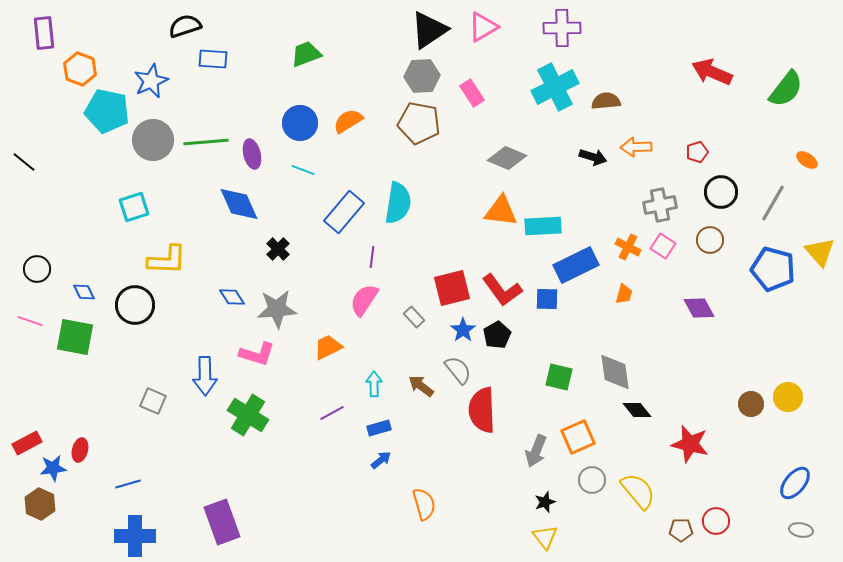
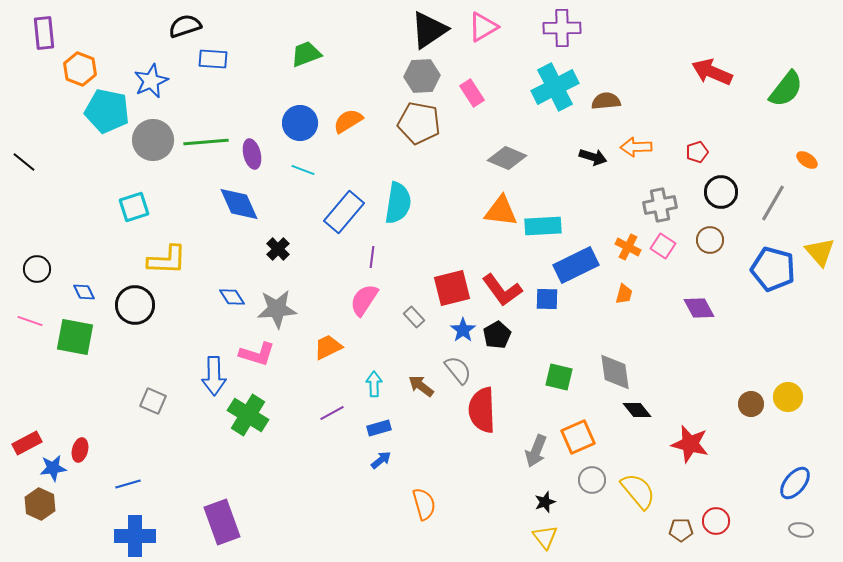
blue arrow at (205, 376): moved 9 px right
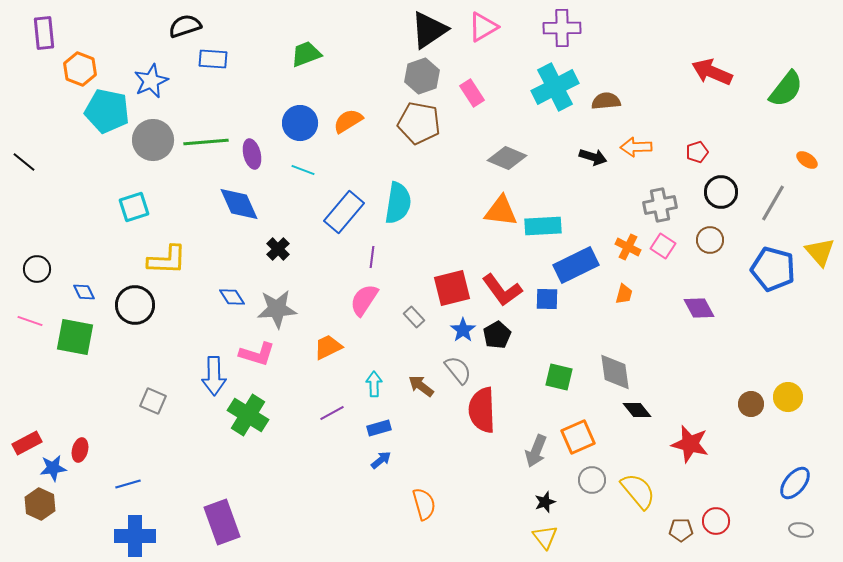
gray hexagon at (422, 76): rotated 16 degrees counterclockwise
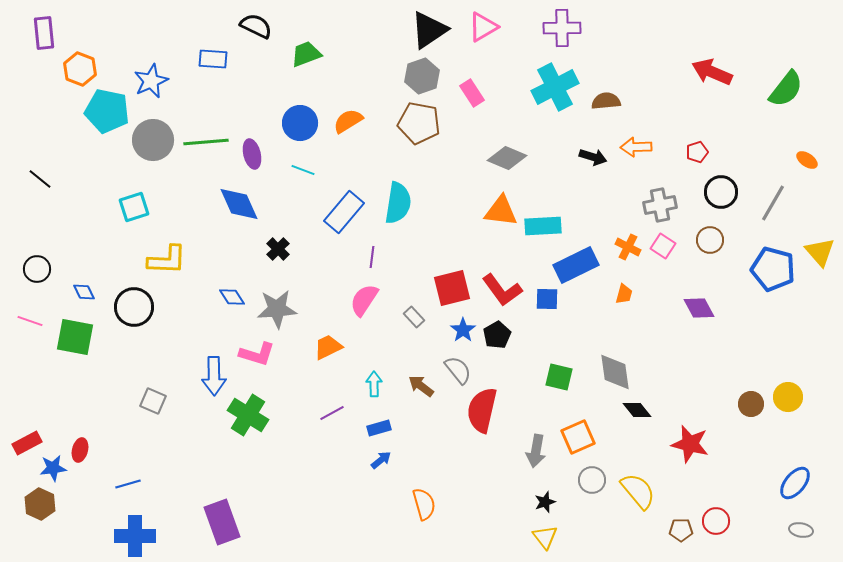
black semicircle at (185, 26): moved 71 px right; rotated 44 degrees clockwise
black line at (24, 162): moved 16 px right, 17 px down
black circle at (135, 305): moved 1 px left, 2 px down
red semicircle at (482, 410): rotated 15 degrees clockwise
gray arrow at (536, 451): rotated 12 degrees counterclockwise
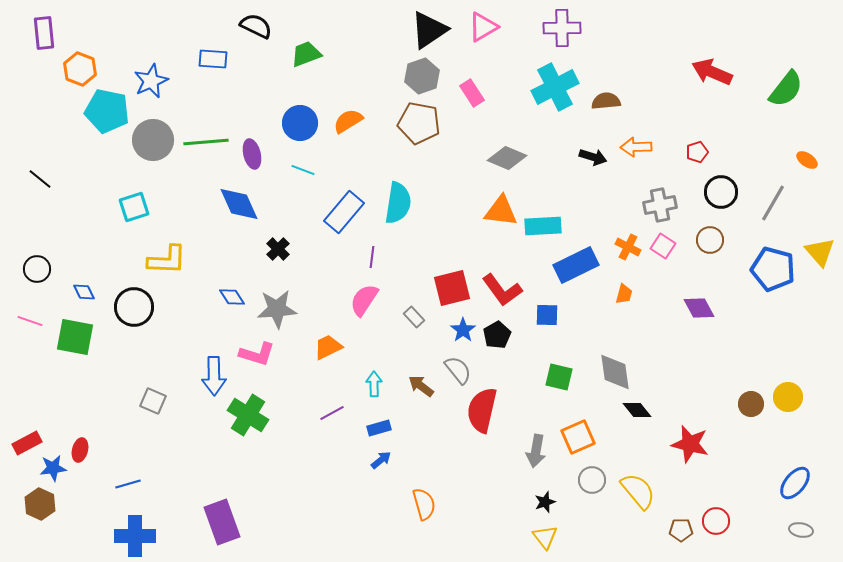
blue square at (547, 299): moved 16 px down
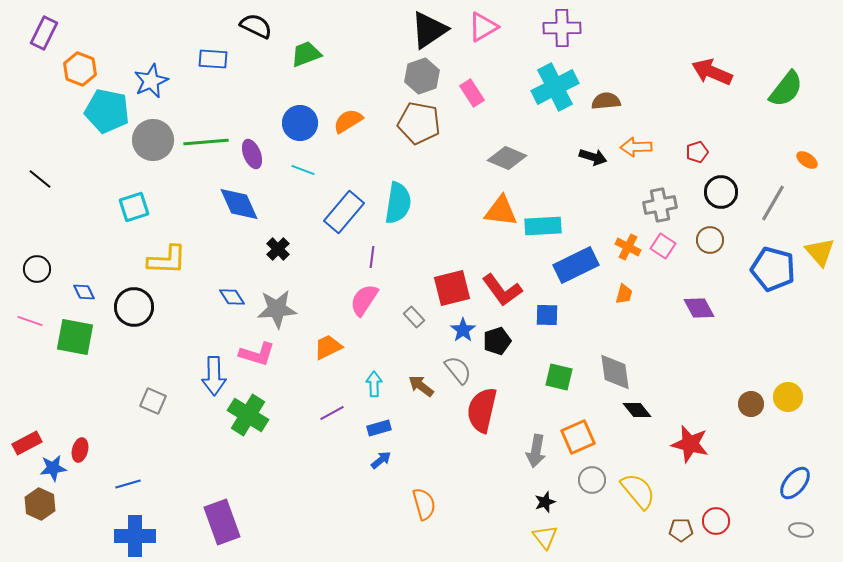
purple rectangle at (44, 33): rotated 32 degrees clockwise
purple ellipse at (252, 154): rotated 8 degrees counterclockwise
black pentagon at (497, 335): moved 6 px down; rotated 12 degrees clockwise
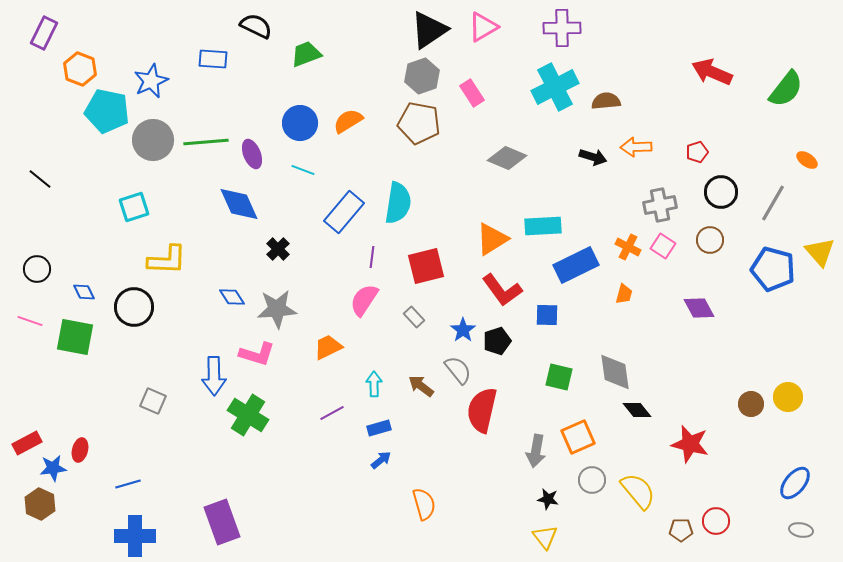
orange triangle at (501, 211): moved 9 px left, 28 px down; rotated 39 degrees counterclockwise
red square at (452, 288): moved 26 px left, 22 px up
black star at (545, 502): moved 3 px right, 3 px up; rotated 30 degrees clockwise
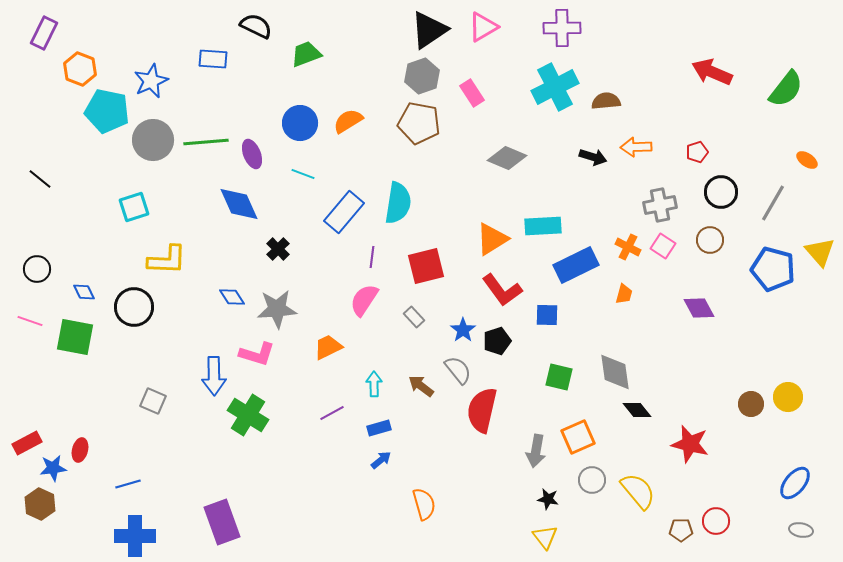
cyan line at (303, 170): moved 4 px down
